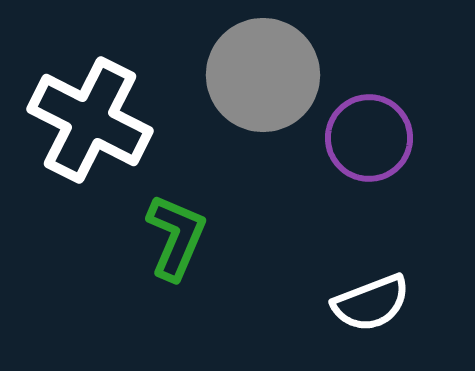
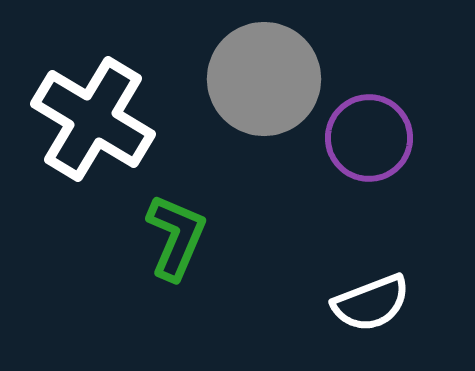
gray circle: moved 1 px right, 4 px down
white cross: moved 3 px right, 1 px up; rotated 4 degrees clockwise
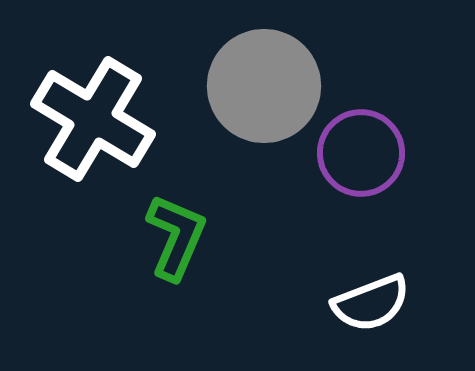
gray circle: moved 7 px down
purple circle: moved 8 px left, 15 px down
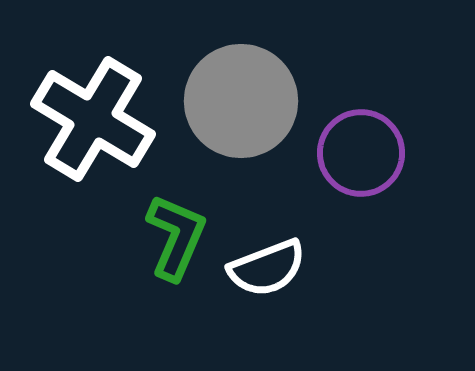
gray circle: moved 23 px left, 15 px down
white semicircle: moved 104 px left, 35 px up
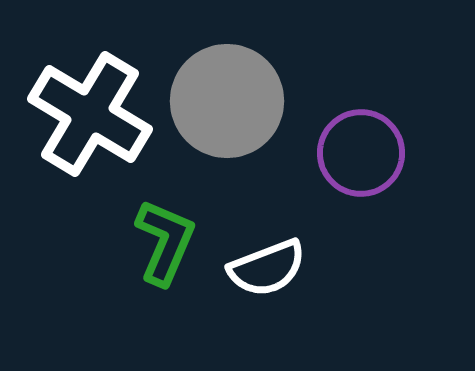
gray circle: moved 14 px left
white cross: moved 3 px left, 5 px up
green L-shape: moved 11 px left, 5 px down
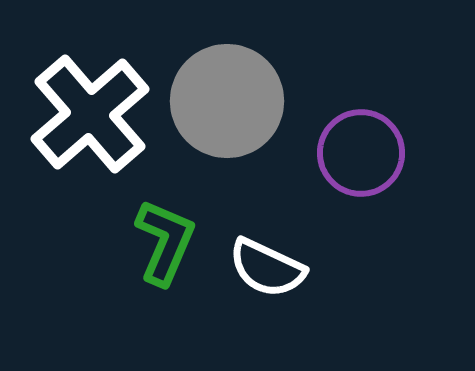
white cross: rotated 18 degrees clockwise
white semicircle: rotated 46 degrees clockwise
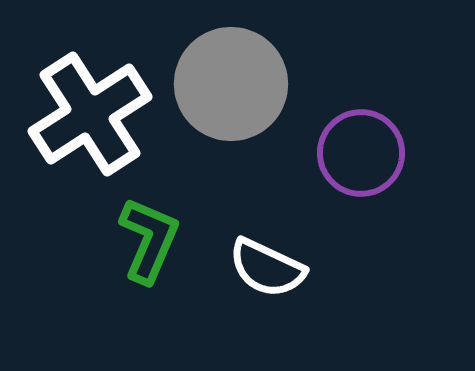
gray circle: moved 4 px right, 17 px up
white cross: rotated 8 degrees clockwise
green L-shape: moved 16 px left, 2 px up
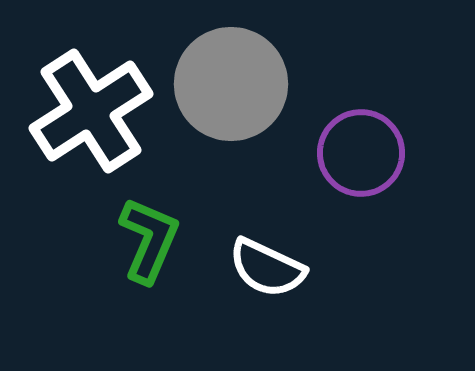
white cross: moved 1 px right, 3 px up
